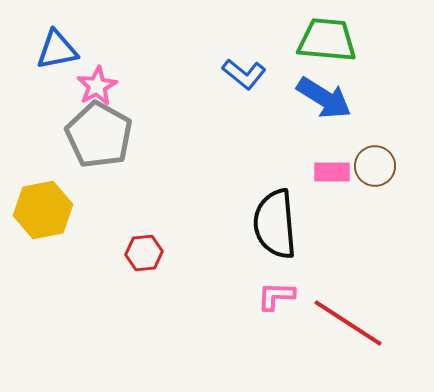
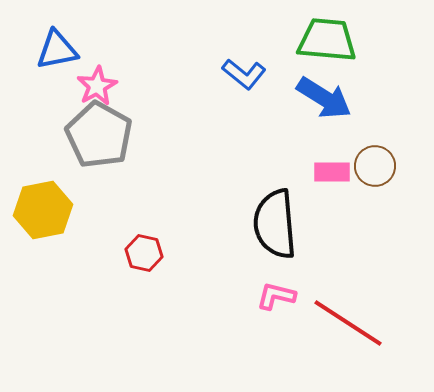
red hexagon: rotated 18 degrees clockwise
pink L-shape: rotated 12 degrees clockwise
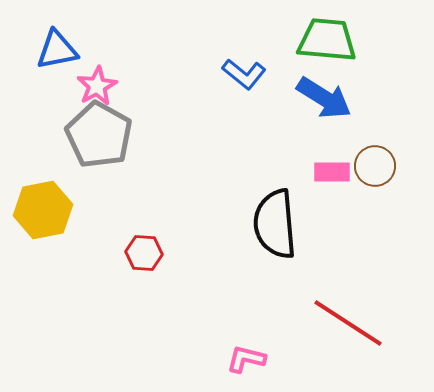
red hexagon: rotated 9 degrees counterclockwise
pink L-shape: moved 30 px left, 63 px down
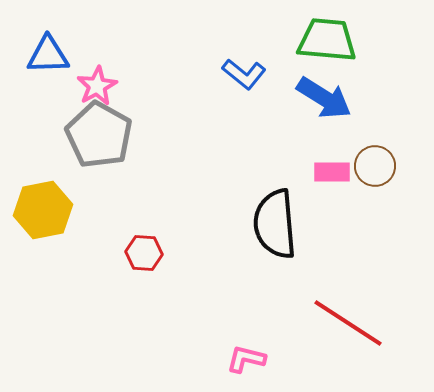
blue triangle: moved 9 px left, 5 px down; rotated 9 degrees clockwise
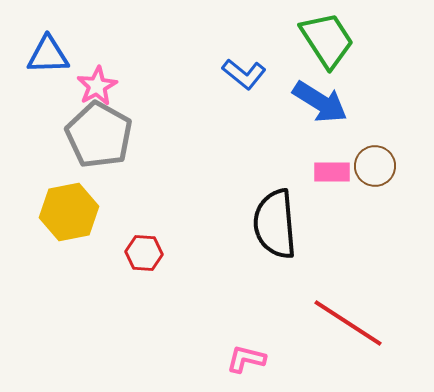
green trapezoid: rotated 52 degrees clockwise
blue arrow: moved 4 px left, 4 px down
yellow hexagon: moved 26 px right, 2 px down
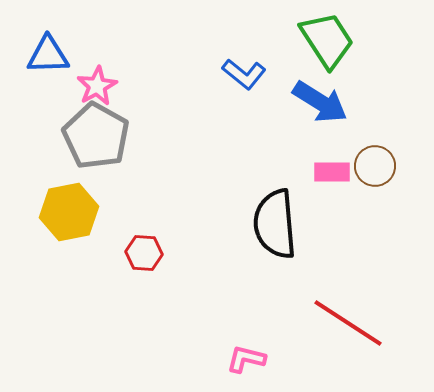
gray pentagon: moved 3 px left, 1 px down
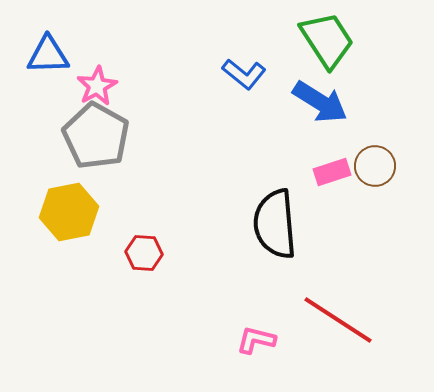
pink rectangle: rotated 18 degrees counterclockwise
red line: moved 10 px left, 3 px up
pink L-shape: moved 10 px right, 19 px up
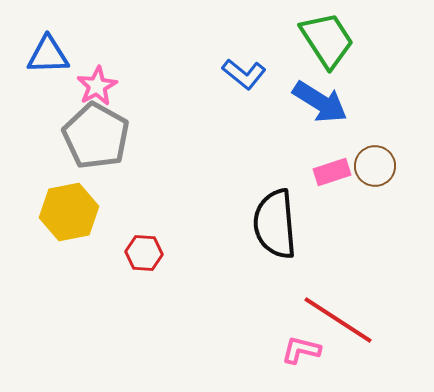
pink L-shape: moved 45 px right, 10 px down
